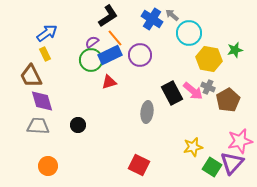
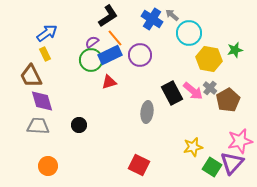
gray cross: moved 2 px right, 1 px down; rotated 16 degrees clockwise
black circle: moved 1 px right
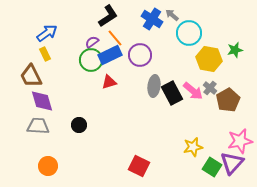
gray ellipse: moved 7 px right, 26 px up
red square: moved 1 px down
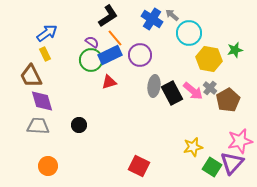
purple semicircle: rotated 72 degrees clockwise
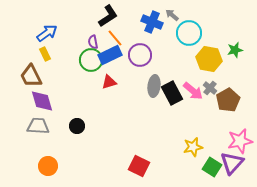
blue cross: moved 3 px down; rotated 10 degrees counterclockwise
purple semicircle: moved 1 px right; rotated 136 degrees counterclockwise
black circle: moved 2 px left, 1 px down
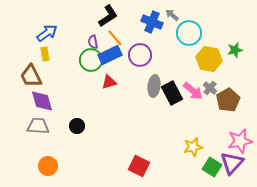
yellow rectangle: rotated 16 degrees clockwise
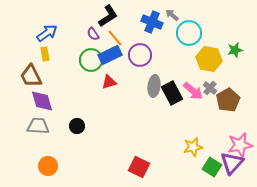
purple semicircle: moved 8 px up; rotated 24 degrees counterclockwise
pink star: moved 4 px down
red square: moved 1 px down
